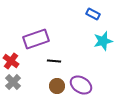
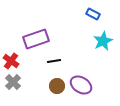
cyan star: rotated 12 degrees counterclockwise
black line: rotated 16 degrees counterclockwise
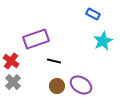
black line: rotated 24 degrees clockwise
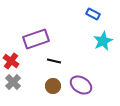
brown circle: moved 4 px left
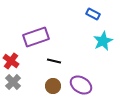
purple rectangle: moved 2 px up
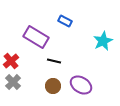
blue rectangle: moved 28 px left, 7 px down
purple rectangle: rotated 50 degrees clockwise
red cross: rotated 14 degrees clockwise
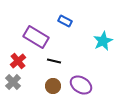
red cross: moved 7 px right
